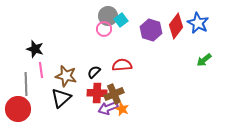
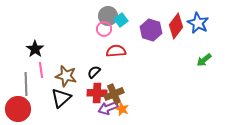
black star: rotated 18 degrees clockwise
red semicircle: moved 6 px left, 14 px up
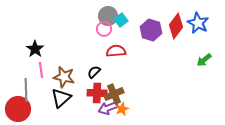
brown star: moved 2 px left, 1 px down
gray line: moved 6 px down
orange star: rotated 24 degrees clockwise
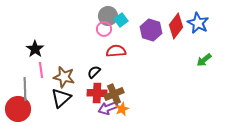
gray line: moved 1 px left, 1 px up
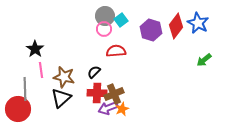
gray circle: moved 3 px left
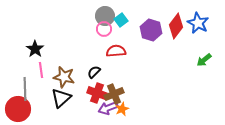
red cross: rotated 18 degrees clockwise
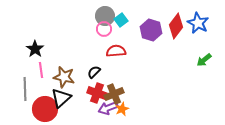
red circle: moved 27 px right
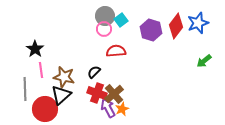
blue star: rotated 25 degrees clockwise
green arrow: moved 1 px down
brown cross: rotated 18 degrees counterclockwise
black triangle: moved 3 px up
purple arrow: rotated 84 degrees clockwise
